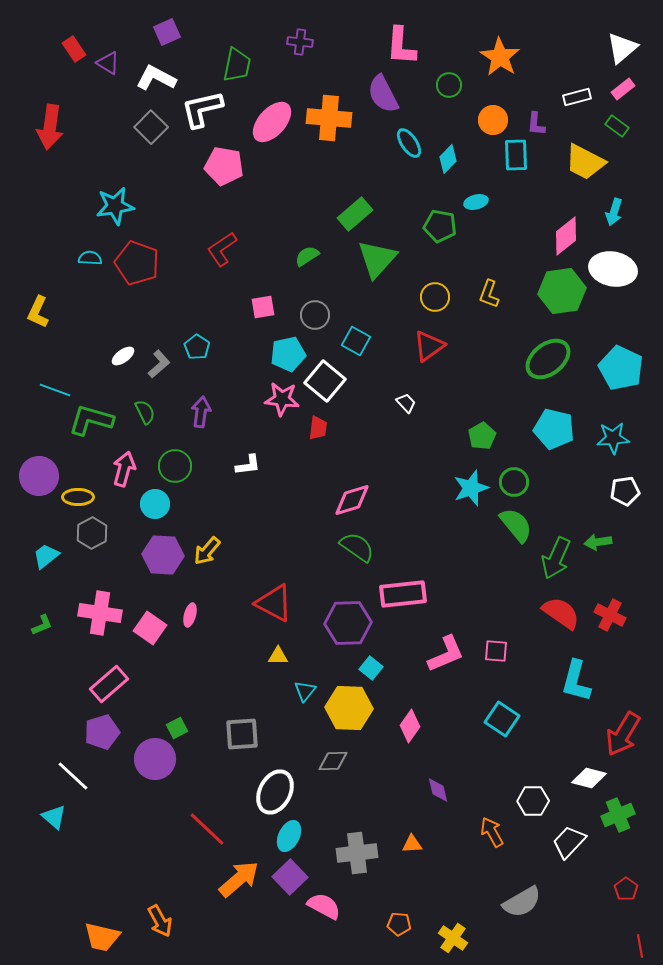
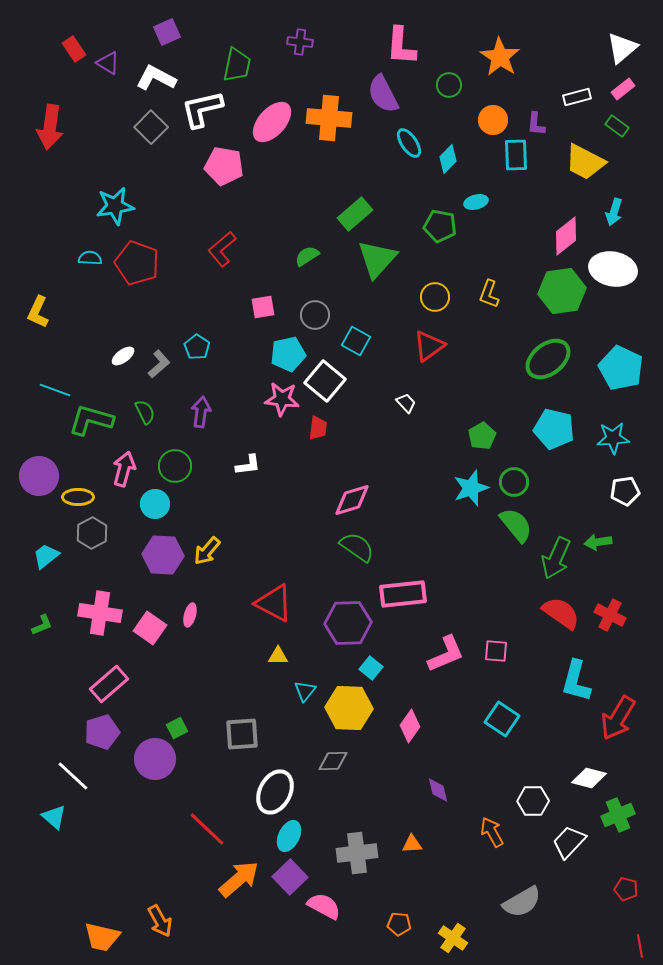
red L-shape at (222, 249): rotated 6 degrees counterclockwise
red arrow at (623, 734): moved 5 px left, 16 px up
red pentagon at (626, 889): rotated 20 degrees counterclockwise
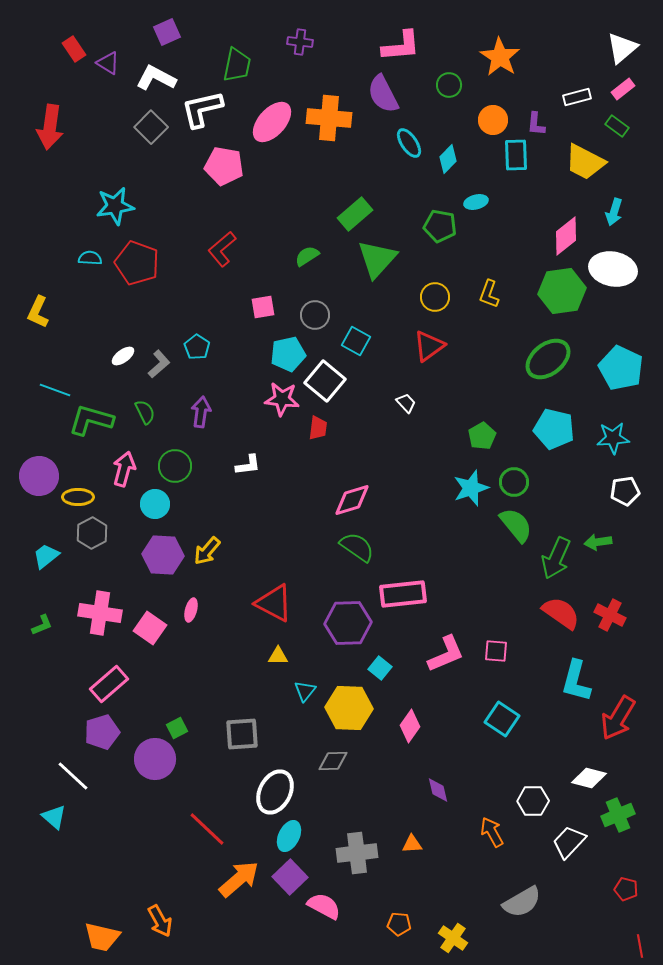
pink L-shape at (401, 46): rotated 99 degrees counterclockwise
pink ellipse at (190, 615): moved 1 px right, 5 px up
cyan square at (371, 668): moved 9 px right
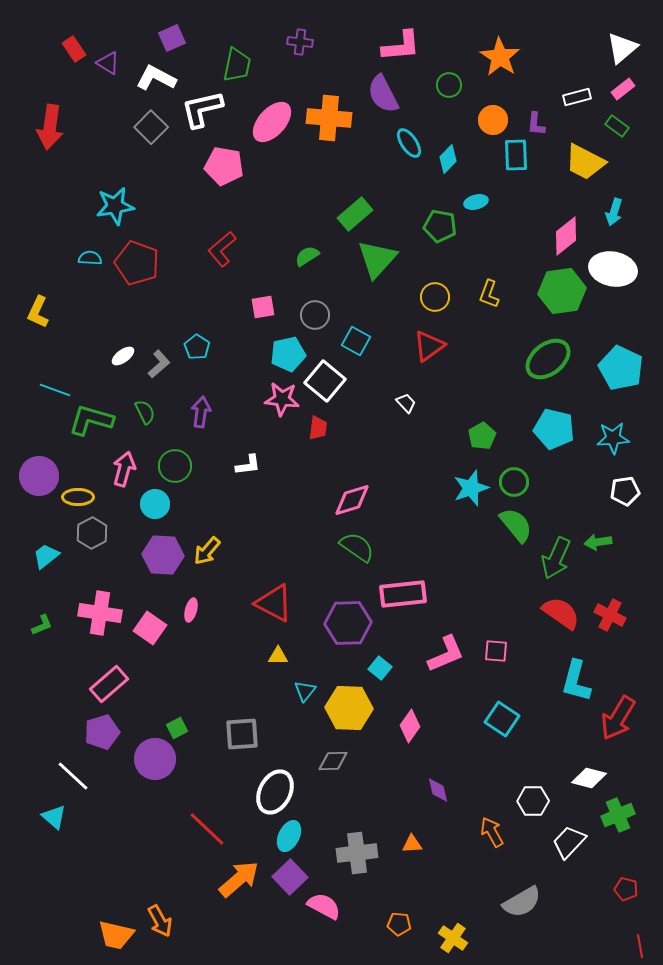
purple square at (167, 32): moved 5 px right, 6 px down
orange trapezoid at (102, 937): moved 14 px right, 2 px up
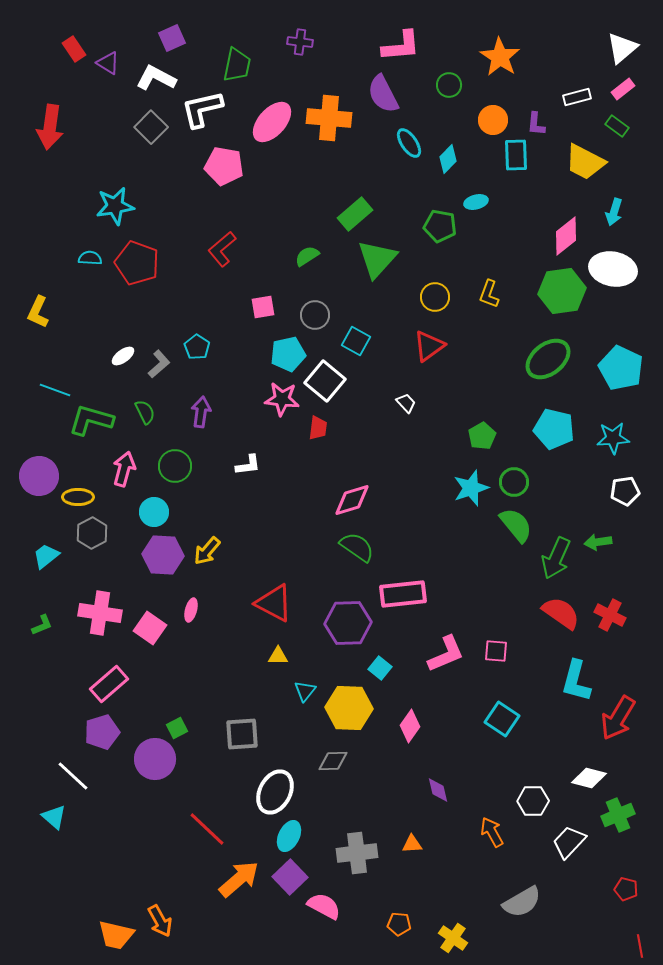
cyan circle at (155, 504): moved 1 px left, 8 px down
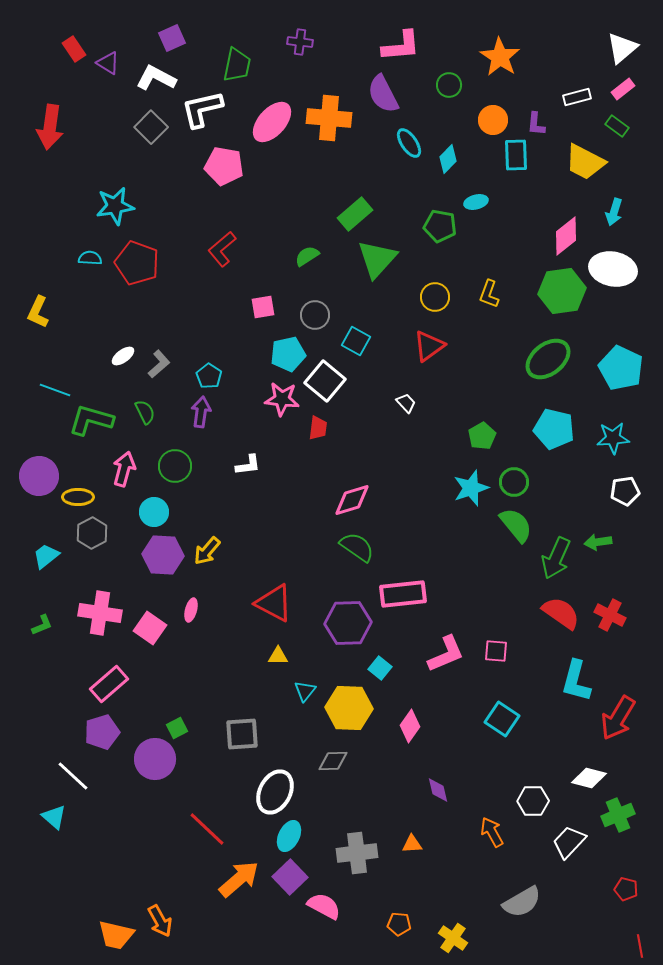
cyan pentagon at (197, 347): moved 12 px right, 29 px down
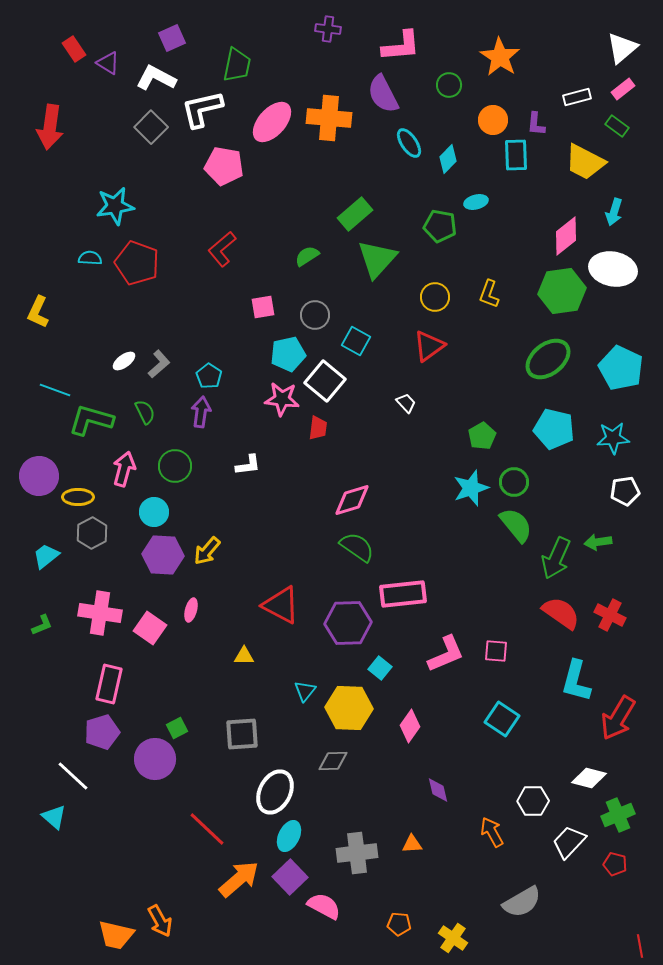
purple cross at (300, 42): moved 28 px right, 13 px up
white ellipse at (123, 356): moved 1 px right, 5 px down
red triangle at (274, 603): moved 7 px right, 2 px down
yellow triangle at (278, 656): moved 34 px left
pink rectangle at (109, 684): rotated 36 degrees counterclockwise
red pentagon at (626, 889): moved 11 px left, 25 px up
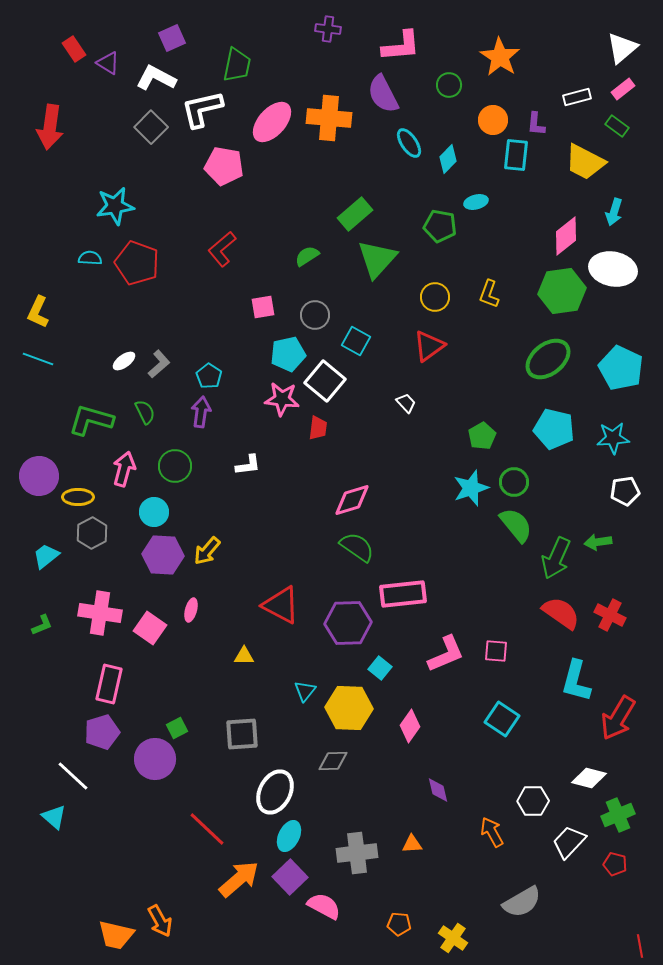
cyan rectangle at (516, 155): rotated 8 degrees clockwise
cyan line at (55, 390): moved 17 px left, 31 px up
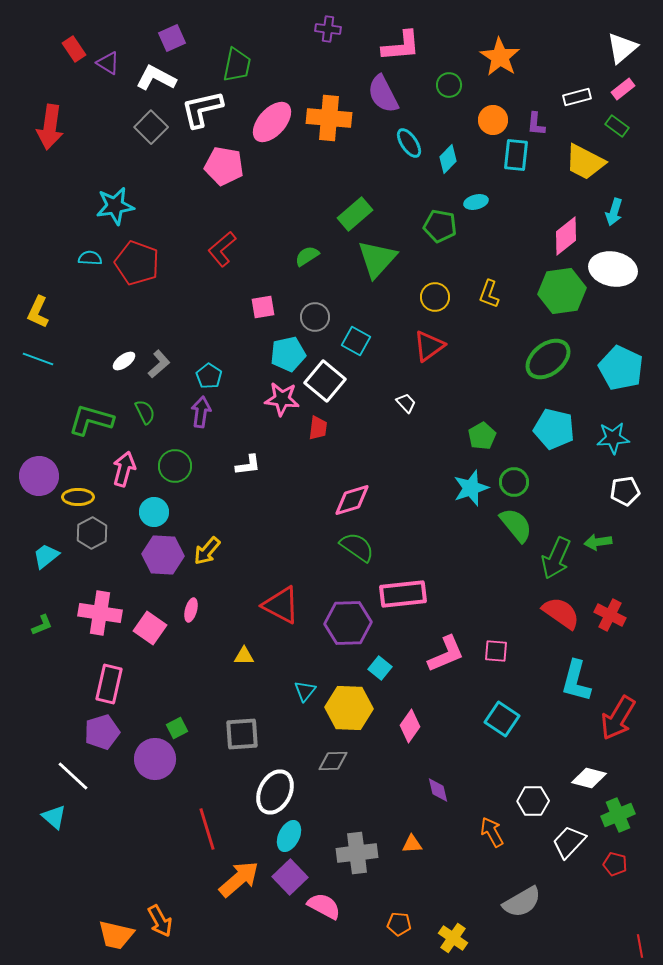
gray circle at (315, 315): moved 2 px down
red line at (207, 829): rotated 30 degrees clockwise
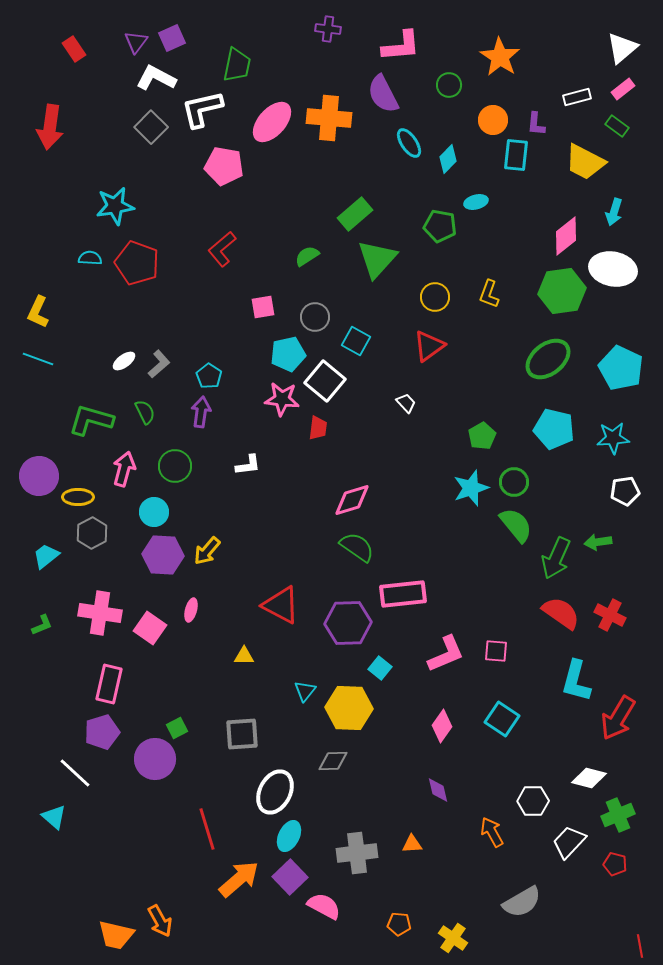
purple triangle at (108, 63): moved 28 px right, 21 px up; rotated 35 degrees clockwise
pink diamond at (410, 726): moved 32 px right
white line at (73, 776): moved 2 px right, 3 px up
